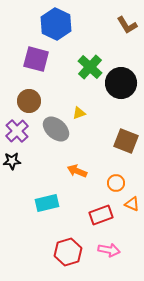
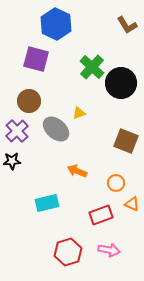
green cross: moved 2 px right
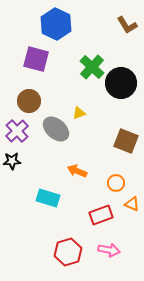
cyan rectangle: moved 1 px right, 5 px up; rotated 30 degrees clockwise
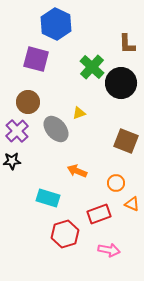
brown L-shape: moved 19 px down; rotated 30 degrees clockwise
brown circle: moved 1 px left, 1 px down
gray ellipse: rotated 8 degrees clockwise
red rectangle: moved 2 px left, 1 px up
red hexagon: moved 3 px left, 18 px up
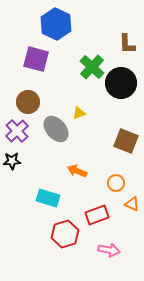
red rectangle: moved 2 px left, 1 px down
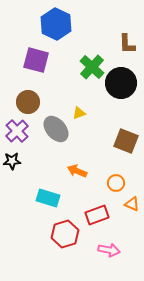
purple square: moved 1 px down
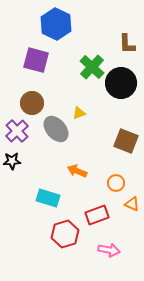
brown circle: moved 4 px right, 1 px down
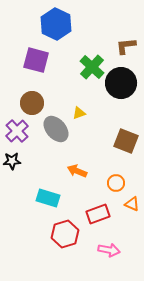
brown L-shape: moved 1 px left, 2 px down; rotated 85 degrees clockwise
red rectangle: moved 1 px right, 1 px up
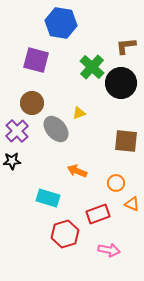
blue hexagon: moved 5 px right, 1 px up; rotated 16 degrees counterclockwise
brown square: rotated 15 degrees counterclockwise
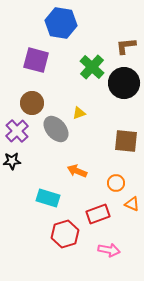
black circle: moved 3 px right
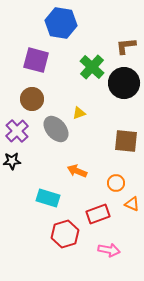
brown circle: moved 4 px up
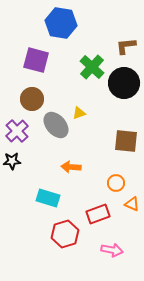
gray ellipse: moved 4 px up
orange arrow: moved 6 px left, 4 px up; rotated 18 degrees counterclockwise
pink arrow: moved 3 px right
